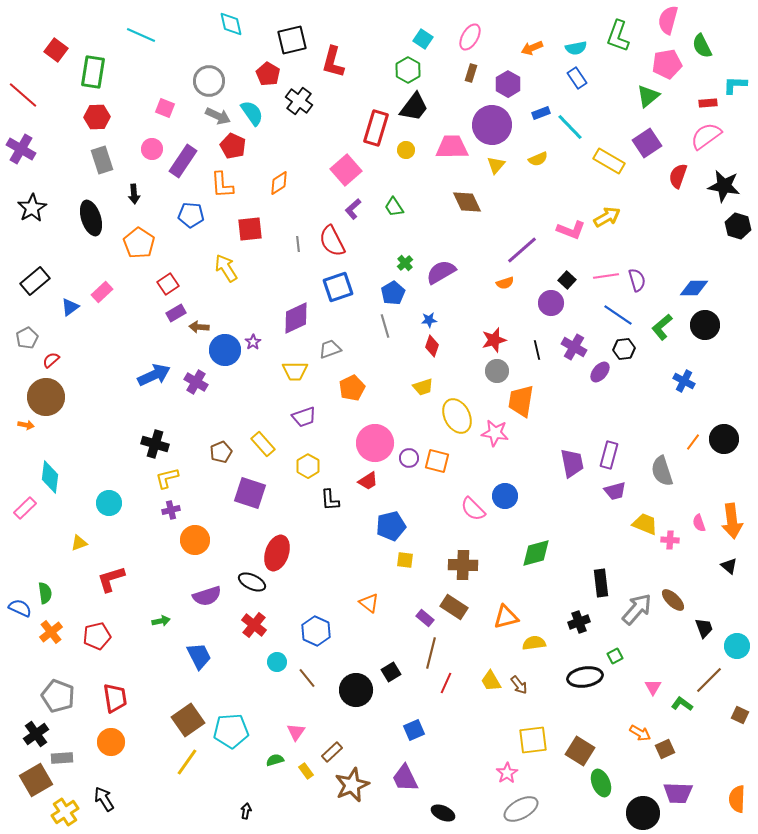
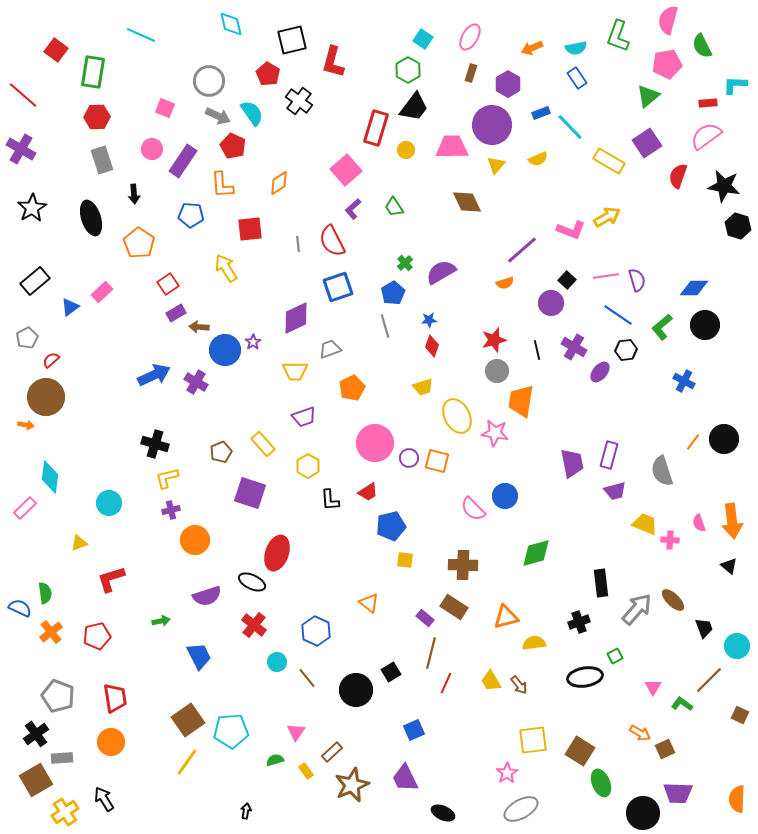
black hexagon at (624, 349): moved 2 px right, 1 px down
red trapezoid at (368, 481): moved 11 px down
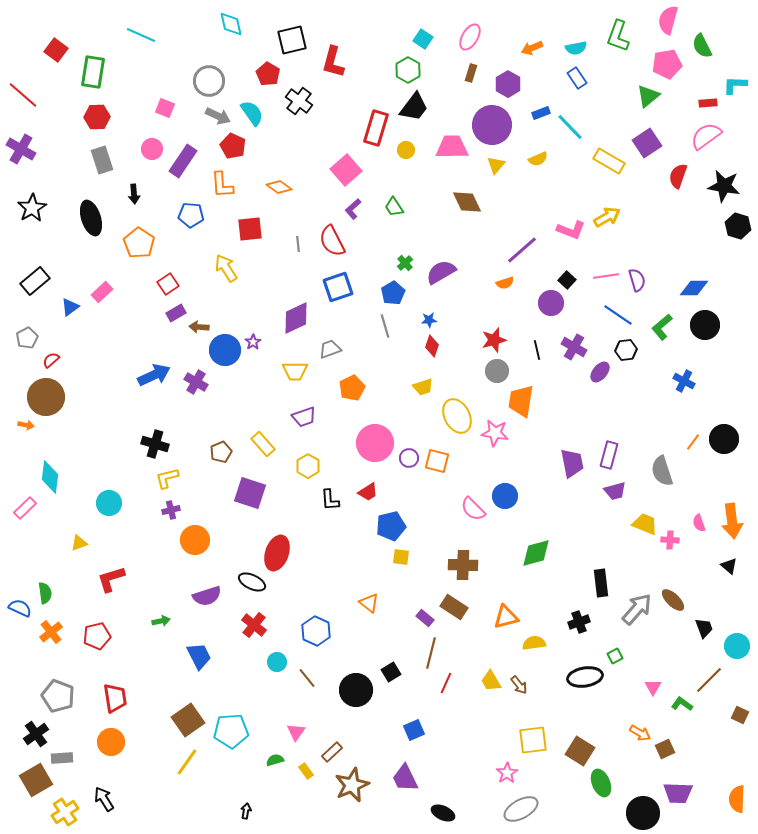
orange diamond at (279, 183): moved 4 px down; rotated 70 degrees clockwise
yellow square at (405, 560): moved 4 px left, 3 px up
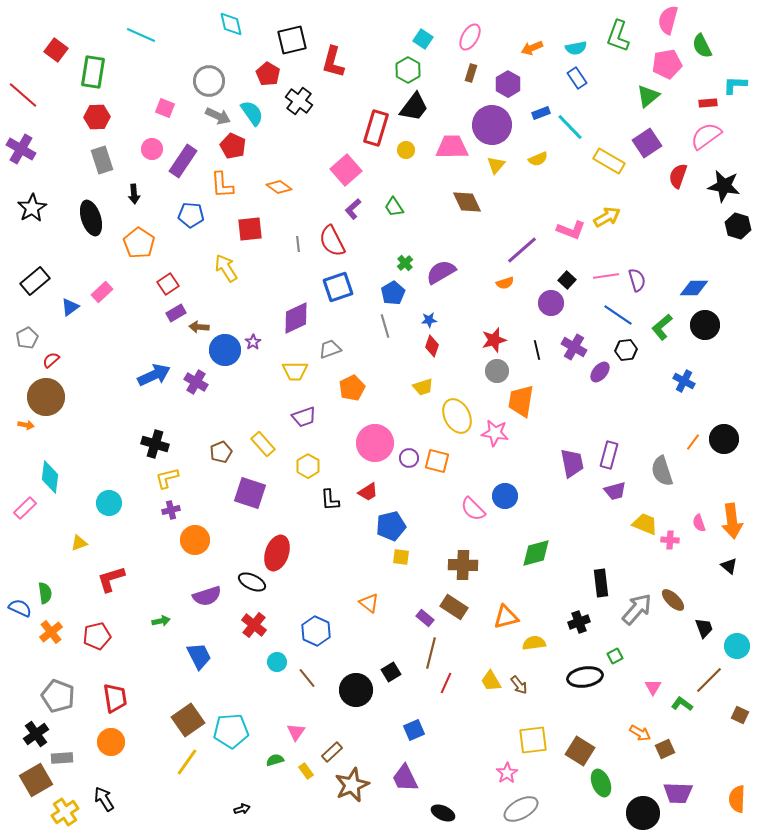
black arrow at (246, 811): moved 4 px left, 2 px up; rotated 63 degrees clockwise
